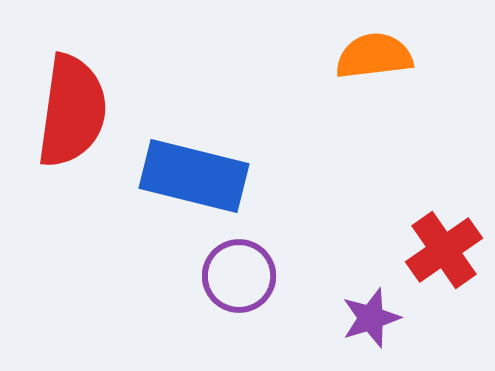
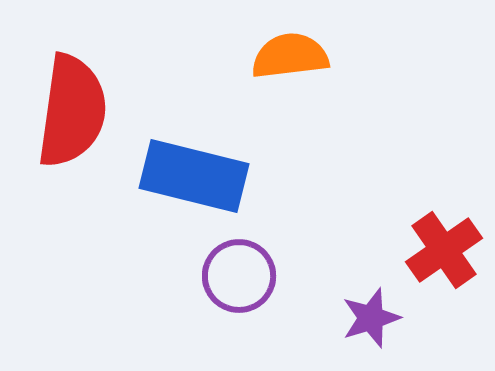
orange semicircle: moved 84 px left
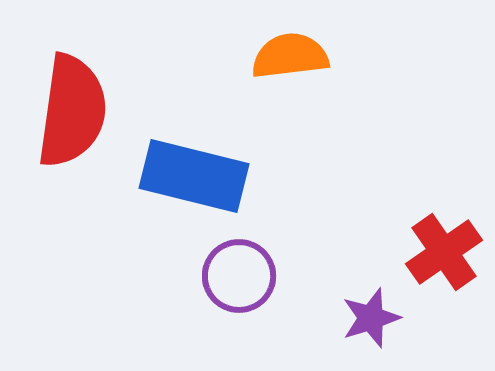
red cross: moved 2 px down
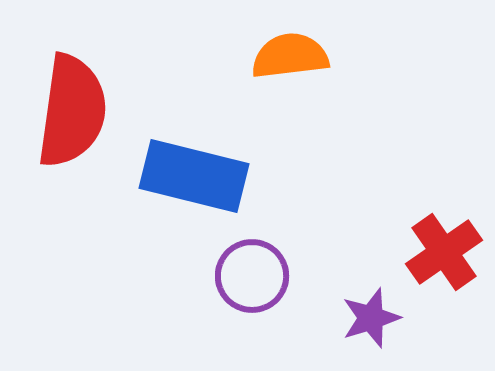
purple circle: moved 13 px right
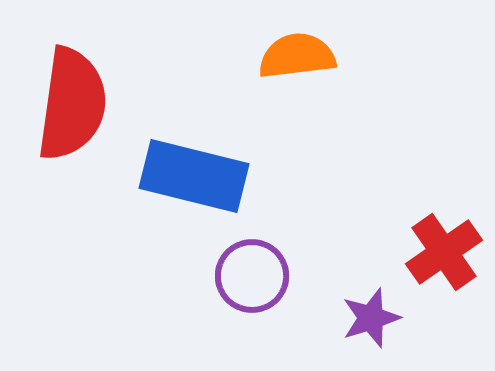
orange semicircle: moved 7 px right
red semicircle: moved 7 px up
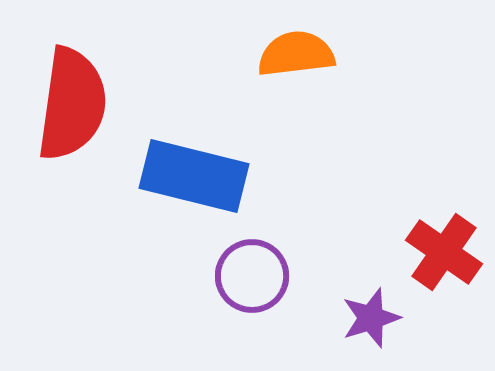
orange semicircle: moved 1 px left, 2 px up
red cross: rotated 20 degrees counterclockwise
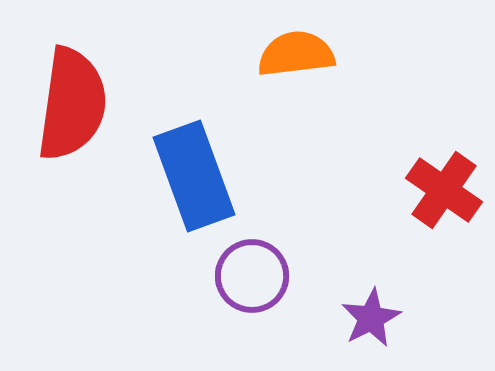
blue rectangle: rotated 56 degrees clockwise
red cross: moved 62 px up
purple star: rotated 10 degrees counterclockwise
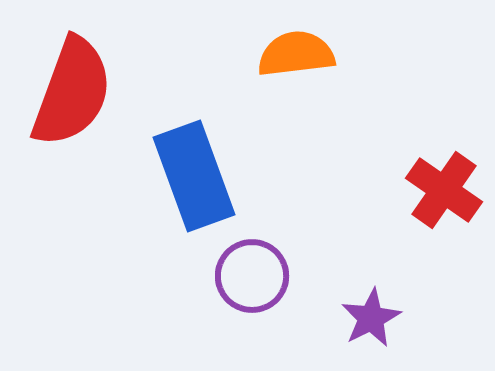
red semicircle: moved 12 px up; rotated 12 degrees clockwise
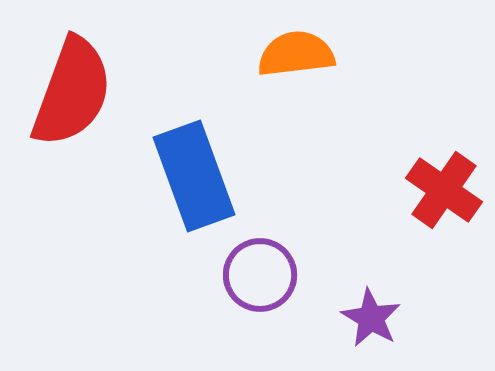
purple circle: moved 8 px right, 1 px up
purple star: rotated 14 degrees counterclockwise
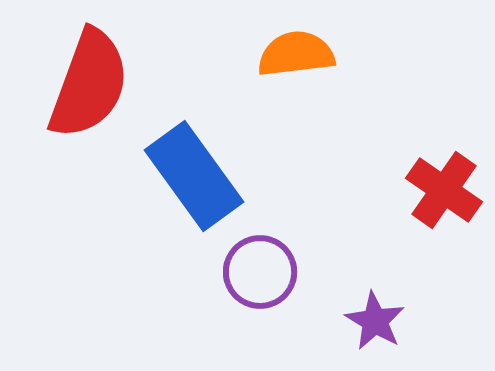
red semicircle: moved 17 px right, 8 px up
blue rectangle: rotated 16 degrees counterclockwise
purple circle: moved 3 px up
purple star: moved 4 px right, 3 px down
